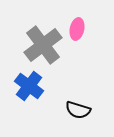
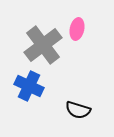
blue cross: rotated 12 degrees counterclockwise
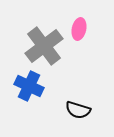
pink ellipse: moved 2 px right
gray cross: moved 1 px right, 1 px down
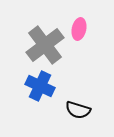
gray cross: moved 1 px right, 1 px up
blue cross: moved 11 px right
